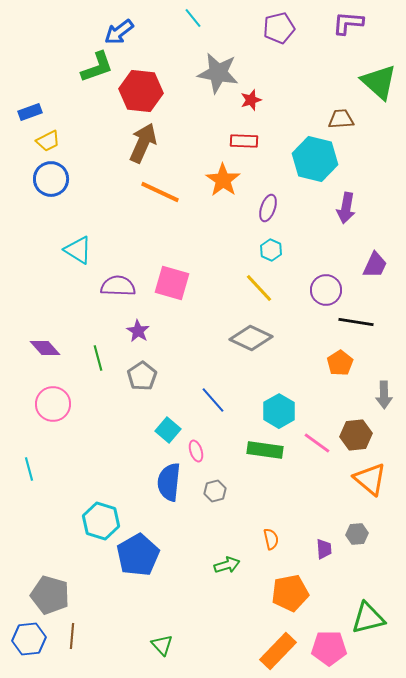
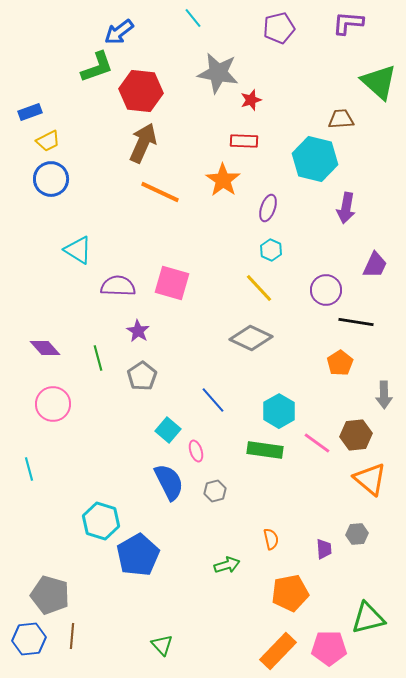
blue semicircle at (169, 482): rotated 147 degrees clockwise
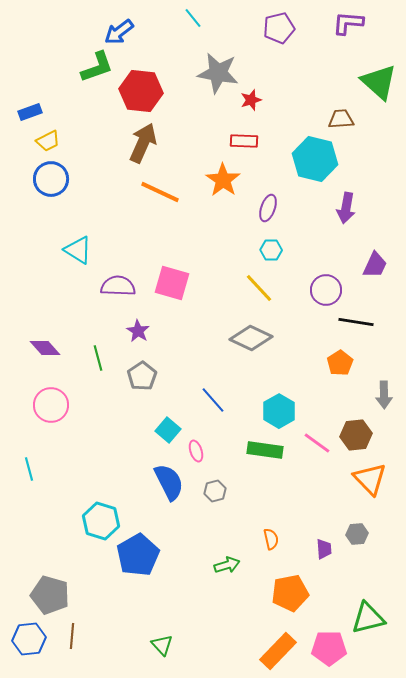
cyan hexagon at (271, 250): rotated 25 degrees counterclockwise
pink circle at (53, 404): moved 2 px left, 1 px down
orange triangle at (370, 479): rotated 6 degrees clockwise
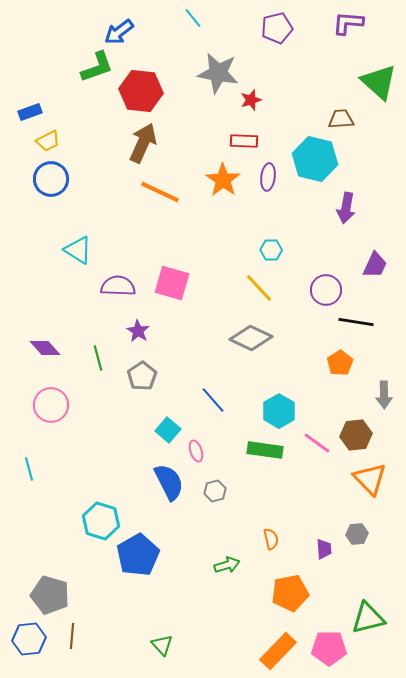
purple pentagon at (279, 28): moved 2 px left
purple ellipse at (268, 208): moved 31 px up; rotated 12 degrees counterclockwise
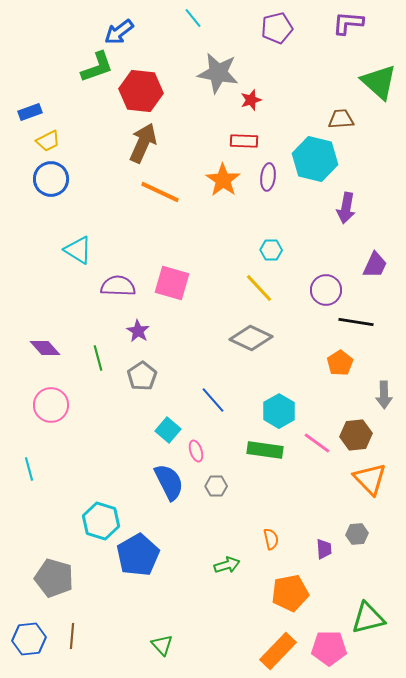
gray hexagon at (215, 491): moved 1 px right, 5 px up; rotated 15 degrees clockwise
gray pentagon at (50, 595): moved 4 px right, 17 px up
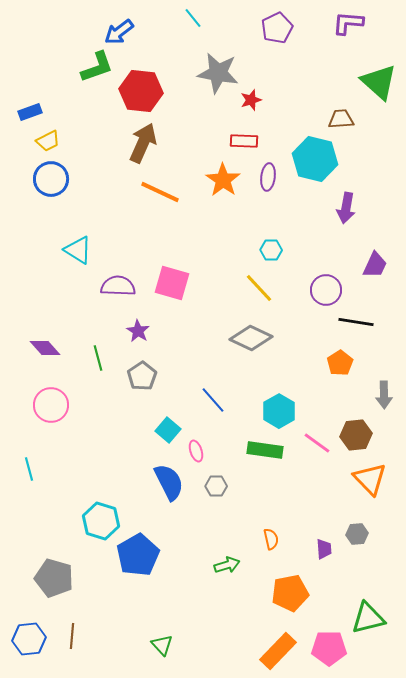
purple pentagon at (277, 28): rotated 12 degrees counterclockwise
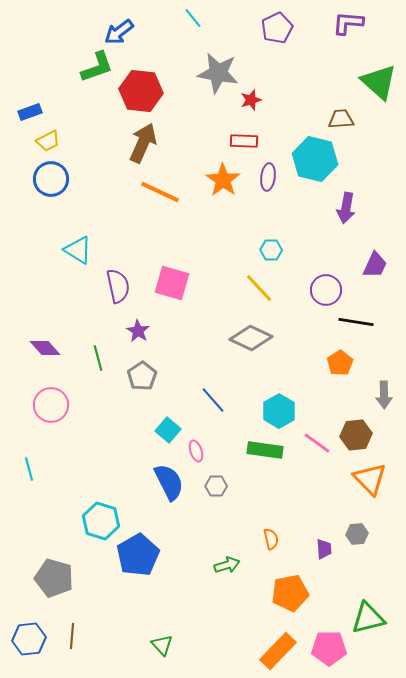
purple semicircle at (118, 286): rotated 76 degrees clockwise
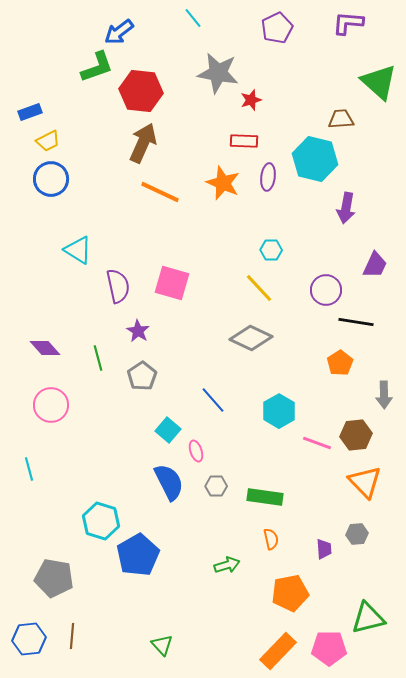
orange star at (223, 180): moved 3 px down; rotated 12 degrees counterclockwise
pink line at (317, 443): rotated 16 degrees counterclockwise
green rectangle at (265, 450): moved 47 px down
orange triangle at (370, 479): moved 5 px left, 3 px down
gray pentagon at (54, 578): rotated 6 degrees counterclockwise
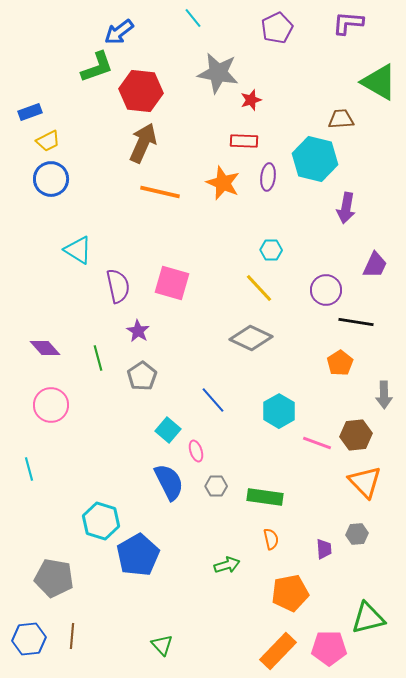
green triangle at (379, 82): rotated 12 degrees counterclockwise
orange line at (160, 192): rotated 12 degrees counterclockwise
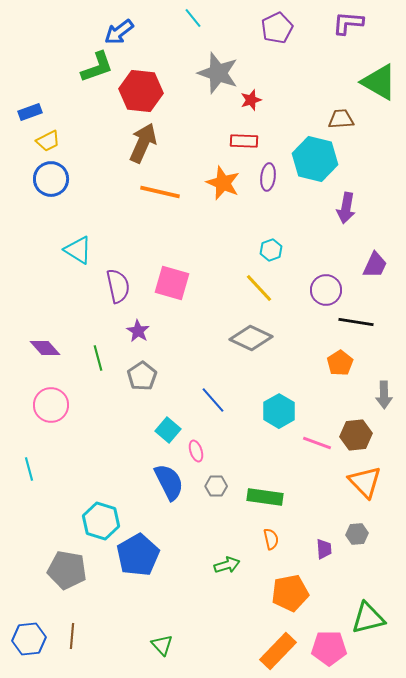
gray star at (218, 73): rotated 9 degrees clockwise
cyan hexagon at (271, 250): rotated 20 degrees counterclockwise
gray pentagon at (54, 578): moved 13 px right, 8 px up
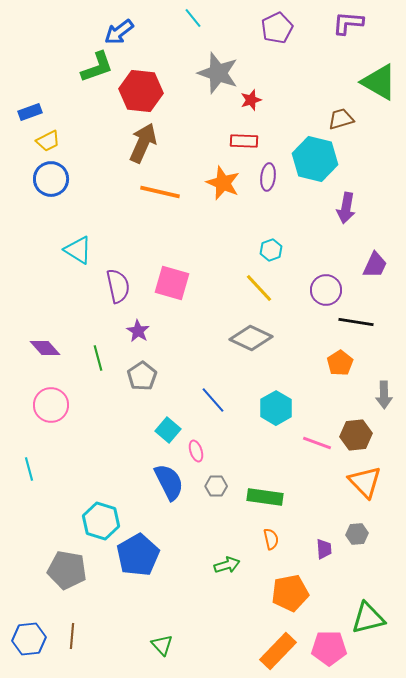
brown trapezoid at (341, 119): rotated 12 degrees counterclockwise
cyan hexagon at (279, 411): moved 3 px left, 3 px up
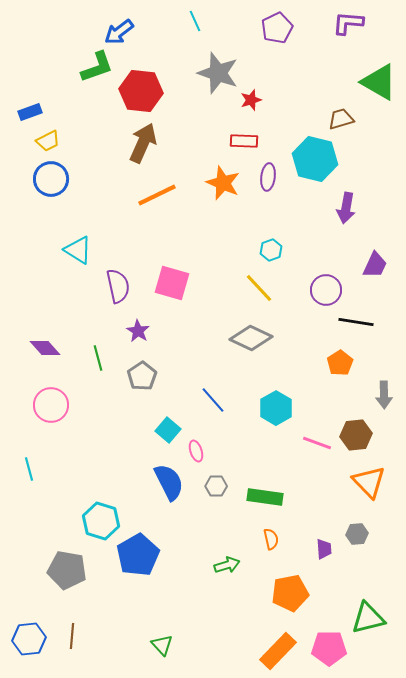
cyan line at (193, 18): moved 2 px right, 3 px down; rotated 15 degrees clockwise
orange line at (160, 192): moved 3 px left, 3 px down; rotated 39 degrees counterclockwise
orange triangle at (365, 482): moved 4 px right
